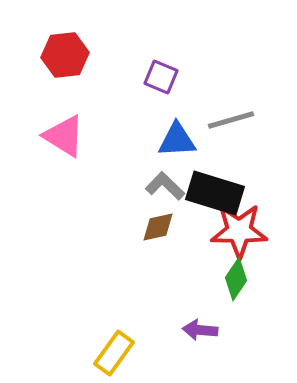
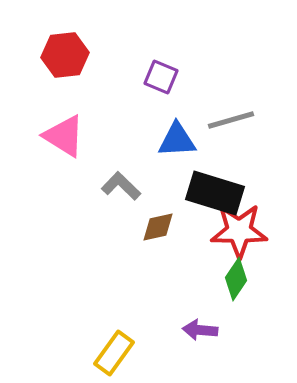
gray L-shape: moved 44 px left
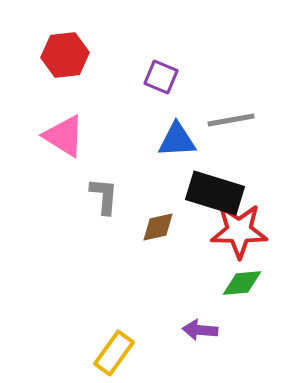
gray line: rotated 6 degrees clockwise
gray L-shape: moved 17 px left, 10 px down; rotated 51 degrees clockwise
green diamond: moved 6 px right, 4 px down; rotated 51 degrees clockwise
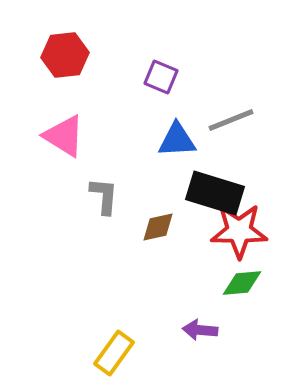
gray line: rotated 12 degrees counterclockwise
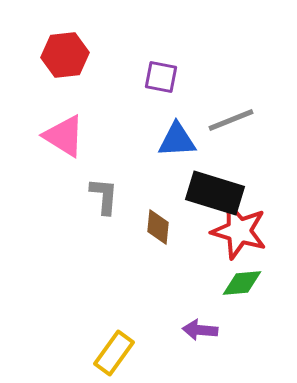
purple square: rotated 12 degrees counterclockwise
brown diamond: rotated 72 degrees counterclockwise
red star: rotated 16 degrees clockwise
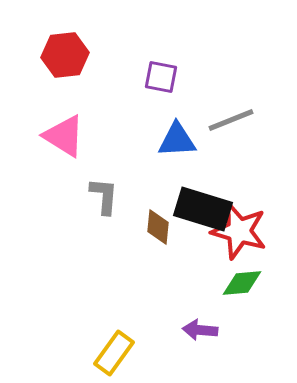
black rectangle: moved 12 px left, 16 px down
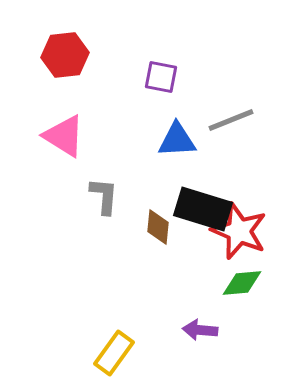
red star: rotated 6 degrees clockwise
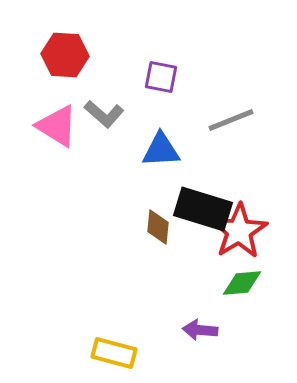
red hexagon: rotated 9 degrees clockwise
pink triangle: moved 7 px left, 10 px up
blue triangle: moved 16 px left, 10 px down
gray L-shape: moved 82 px up; rotated 126 degrees clockwise
red star: rotated 18 degrees clockwise
yellow rectangle: rotated 69 degrees clockwise
